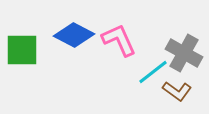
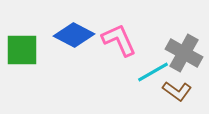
cyan line: rotated 8 degrees clockwise
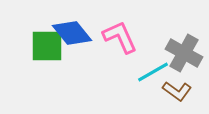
blue diamond: moved 2 px left, 2 px up; rotated 24 degrees clockwise
pink L-shape: moved 1 px right, 3 px up
green square: moved 25 px right, 4 px up
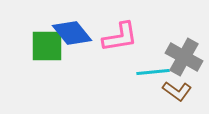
pink L-shape: rotated 105 degrees clockwise
gray cross: moved 4 px down
cyan line: rotated 24 degrees clockwise
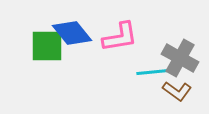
gray cross: moved 4 px left, 1 px down
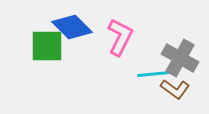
blue diamond: moved 6 px up; rotated 6 degrees counterclockwise
pink L-shape: rotated 54 degrees counterclockwise
cyan line: moved 1 px right, 2 px down
brown L-shape: moved 2 px left, 2 px up
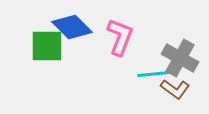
pink L-shape: rotated 6 degrees counterclockwise
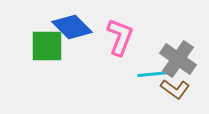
gray cross: moved 2 px left, 1 px down; rotated 6 degrees clockwise
